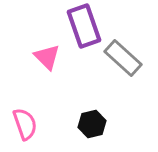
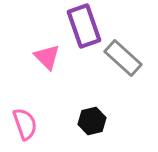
black hexagon: moved 3 px up
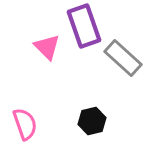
pink triangle: moved 10 px up
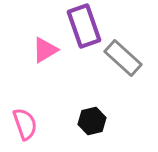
pink triangle: moved 2 px left, 3 px down; rotated 44 degrees clockwise
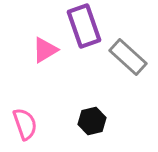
gray rectangle: moved 5 px right, 1 px up
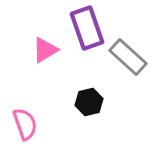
purple rectangle: moved 3 px right, 2 px down
black hexagon: moved 3 px left, 19 px up
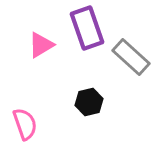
pink triangle: moved 4 px left, 5 px up
gray rectangle: moved 3 px right
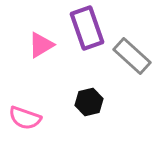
gray rectangle: moved 1 px right, 1 px up
pink semicircle: moved 6 px up; rotated 128 degrees clockwise
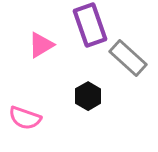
purple rectangle: moved 3 px right, 3 px up
gray rectangle: moved 4 px left, 2 px down
black hexagon: moved 1 px left, 6 px up; rotated 16 degrees counterclockwise
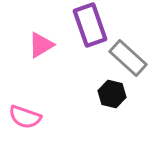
black hexagon: moved 24 px right, 2 px up; rotated 16 degrees counterclockwise
pink semicircle: moved 1 px up
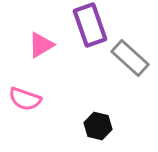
gray rectangle: moved 2 px right
black hexagon: moved 14 px left, 32 px down
pink semicircle: moved 18 px up
